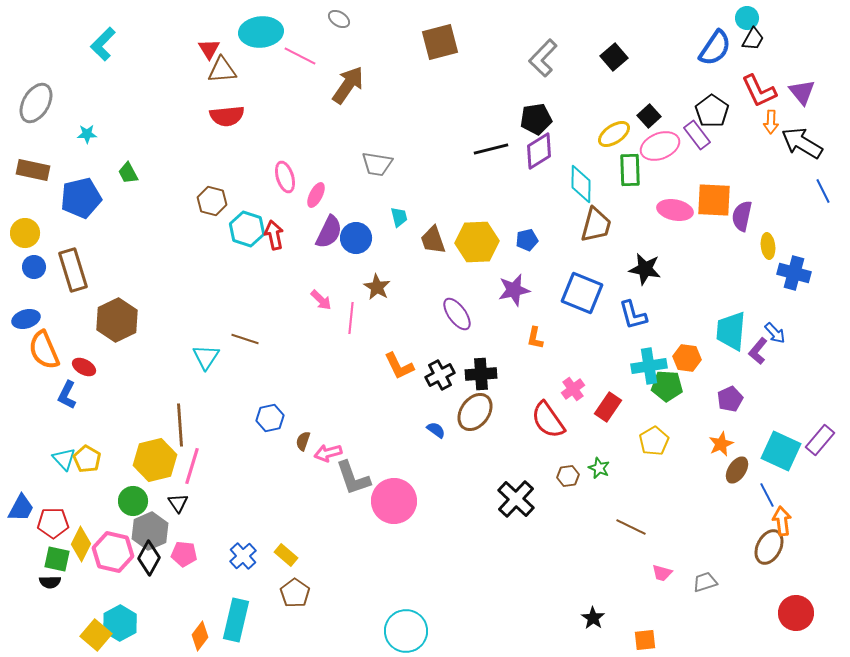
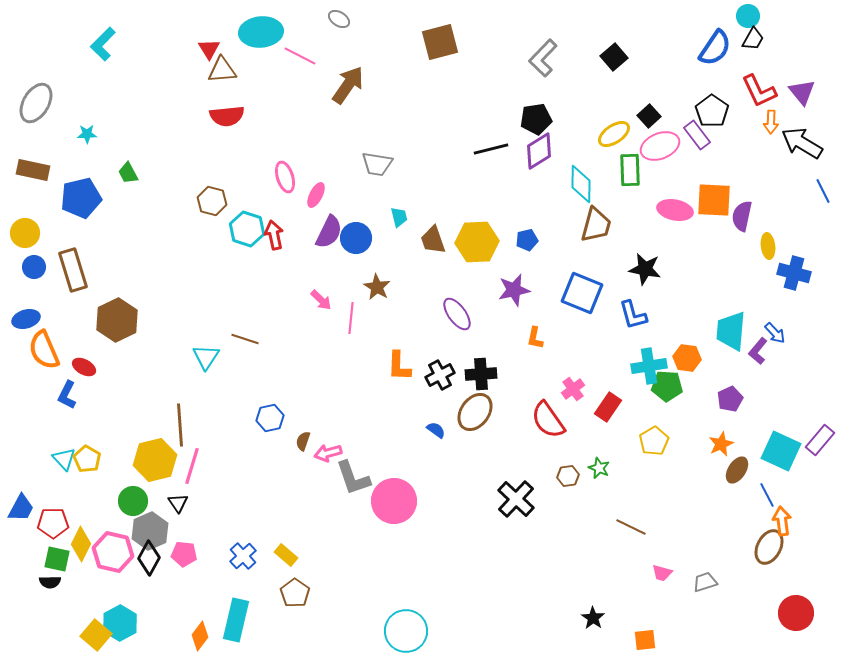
cyan circle at (747, 18): moved 1 px right, 2 px up
orange L-shape at (399, 366): rotated 28 degrees clockwise
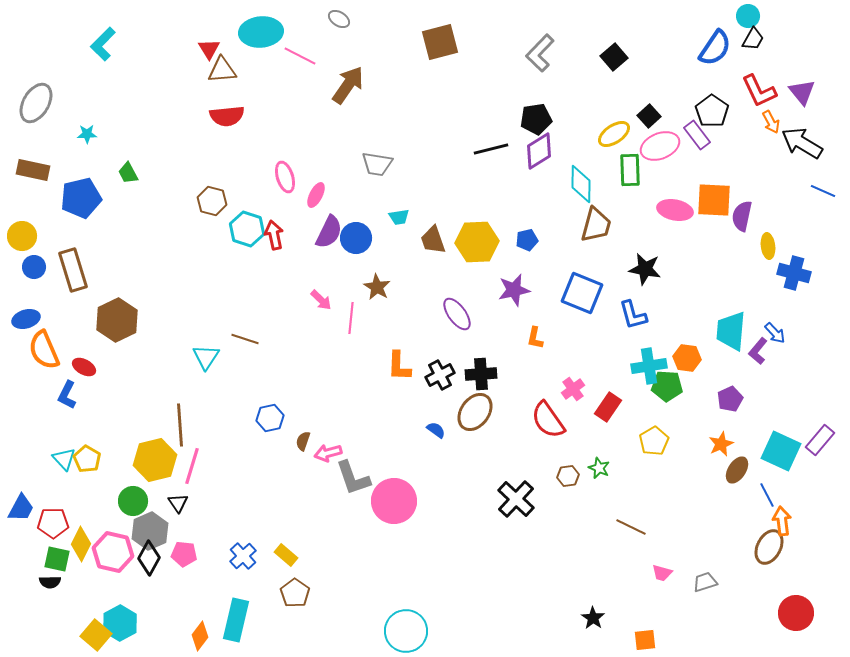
gray L-shape at (543, 58): moved 3 px left, 5 px up
orange arrow at (771, 122): rotated 30 degrees counterclockwise
blue line at (823, 191): rotated 40 degrees counterclockwise
cyan trapezoid at (399, 217): rotated 95 degrees clockwise
yellow circle at (25, 233): moved 3 px left, 3 px down
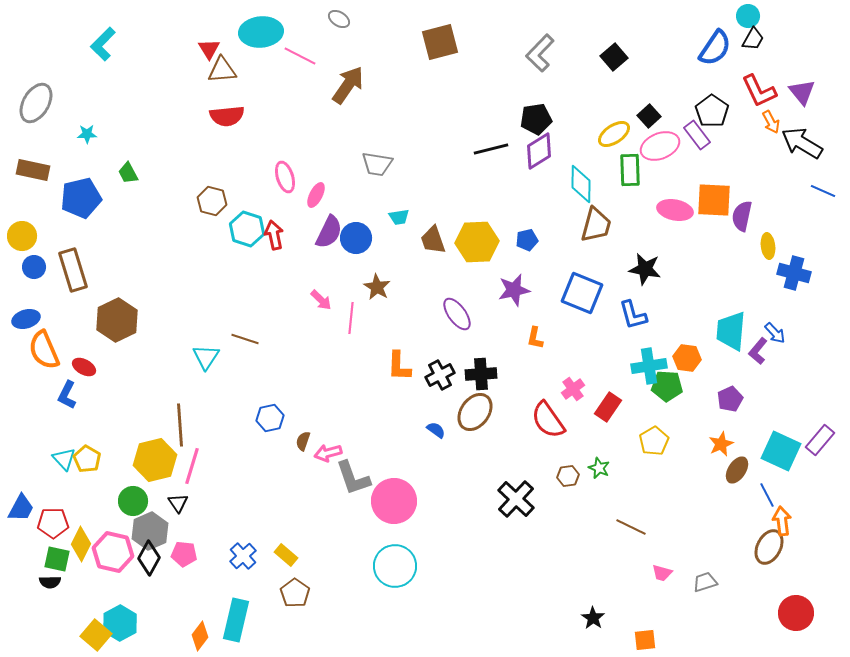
cyan circle at (406, 631): moved 11 px left, 65 px up
